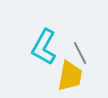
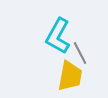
cyan L-shape: moved 14 px right, 11 px up
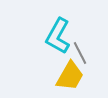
yellow trapezoid: rotated 20 degrees clockwise
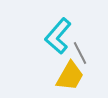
cyan L-shape: rotated 12 degrees clockwise
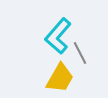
yellow trapezoid: moved 10 px left, 2 px down
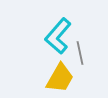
gray line: rotated 15 degrees clockwise
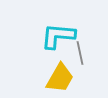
cyan L-shape: rotated 54 degrees clockwise
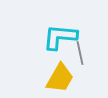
cyan L-shape: moved 2 px right, 1 px down
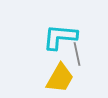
gray line: moved 3 px left, 1 px down
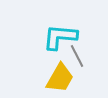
gray line: moved 2 px down; rotated 15 degrees counterclockwise
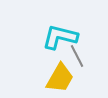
cyan L-shape: rotated 9 degrees clockwise
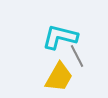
yellow trapezoid: moved 1 px left, 1 px up
